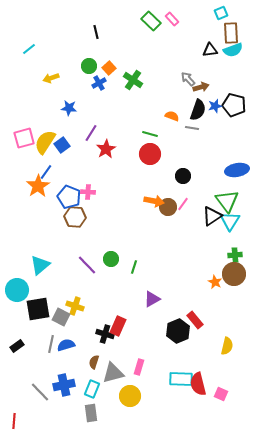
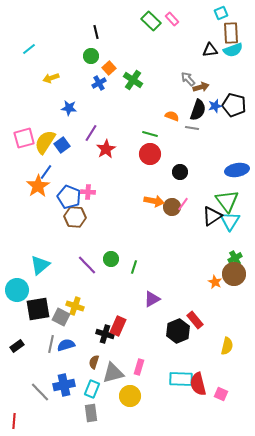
green circle at (89, 66): moved 2 px right, 10 px up
black circle at (183, 176): moved 3 px left, 4 px up
brown circle at (168, 207): moved 4 px right
green cross at (235, 255): moved 3 px down; rotated 24 degrees counterclockwise
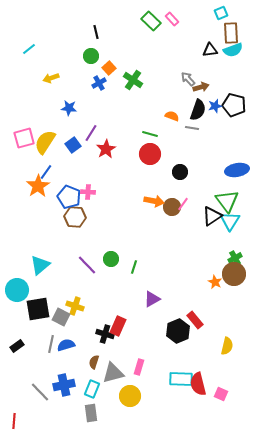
blue square at (62, 145): moved 11 px right
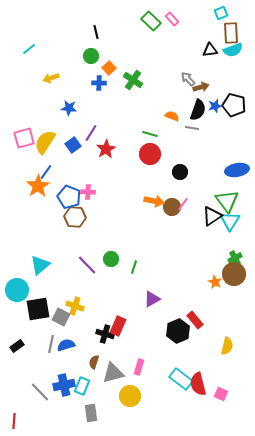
blue cross at (99, 83): rotated 32 degrees clockwise
cyan rectangle at (181, 379): rotated 35 degrees clockwise
cyan rectangle at (92, 389): moved 10 px left, 3 px up
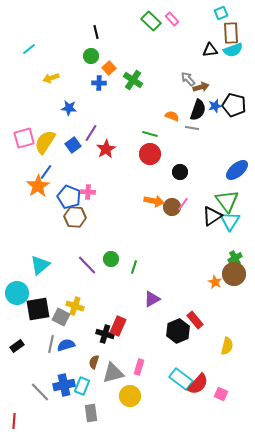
blue ellipse at (237, 170): rotated 30 degrees counterclockwise
cyan circle at (17, 290): moved 3 px down
red semicircle at (198, 384): rotated 125 degrees counterclockwise
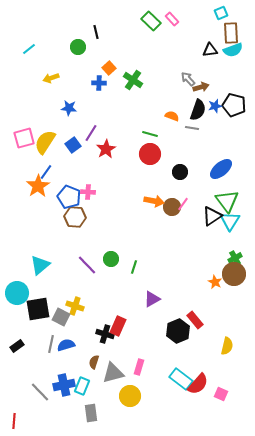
green circle at (91, 56): moved 13 px left, 9 px up
blue ellipse at (237, 170): moved 16 px left, 1 px up
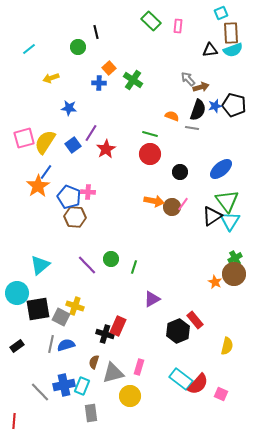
pink rectangle at (172, 19): moved 6 px right, 7 px down; rotated 48 degrees clockwise
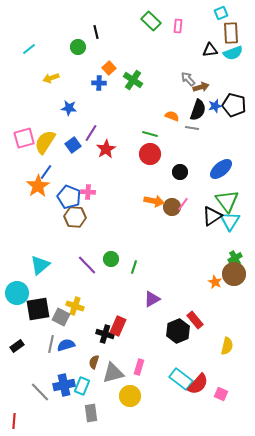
cyan semicircle at (233, 50): moved 3 px down
